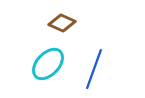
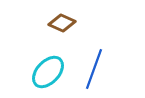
cyan ellipse: moved 8 px down
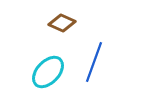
blue line: moved 7 px up
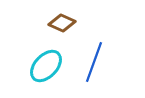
cyan ellipse: moved 2 px left, 6 px up
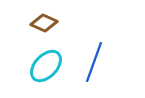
brown diamond: moved 18 px left
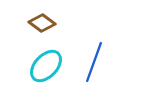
brown diamond: moved 2 px left; rotated 12 degrees clockwise
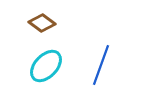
blue line: moved 7 px right, 3 px down
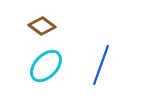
brown diamond: moved 3 px down
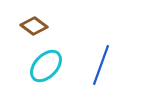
brown diamond: moved 8 px left
